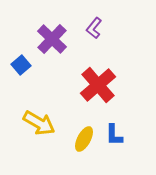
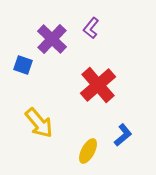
purple L-shape: moved 3 px left
blue square: moved 2 px right; rotated 30 degrees counterclockwise
yellow arrow: rotated 20 degrees clockwise
blue L-shape: moved 9 px right; rotated 130 degrees counterclockwise
yellow ellipse: moved 4 px right, 12 px down
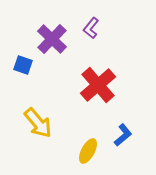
yellow arrow: moved 1 px left
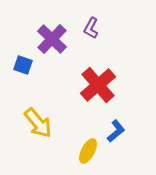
purple L-shape: rotated 10 degrees counterclockwise
blue L-shape: moved 7 px left, 4 px up
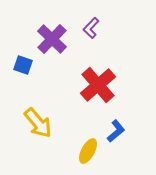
purple L-shape: rotated 15 degrees clockwise
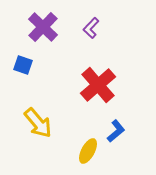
purple cross: moved 9 px left, 12 px up
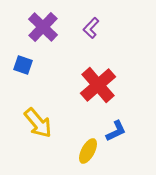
blue L-shape: rotated 15 degrees clockwise
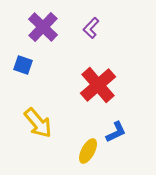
blue L-shape: moved 1 px down
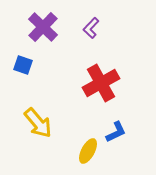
red cross: moved 3 px right, 2 px up; rotated 12 degrees clockwise
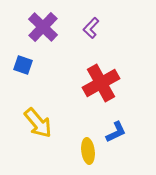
yellow ellipse: rotated 35 degrees counterclockwise
